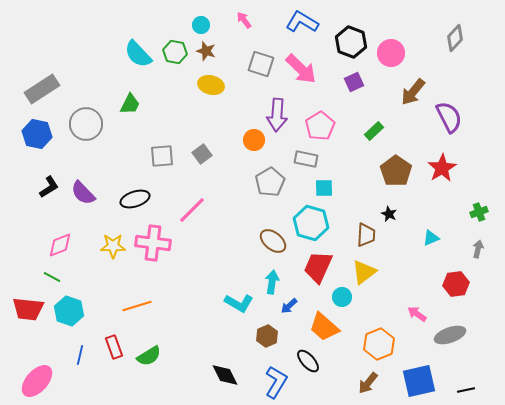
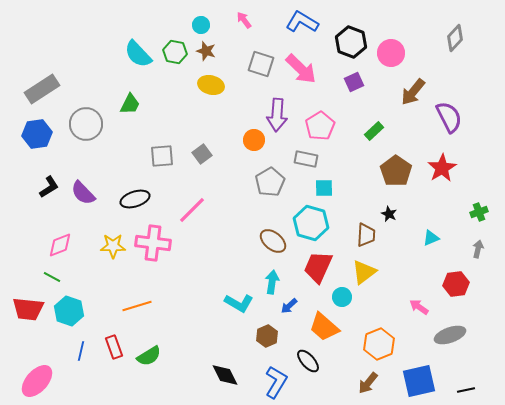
blue hexagon at (37, 134): rotated 20 degrees counterclockwise
pink arrow at (417, 314): moved 2 px right, 7 px up
blue line at (80, 355): moved 1 px right, 4 px up
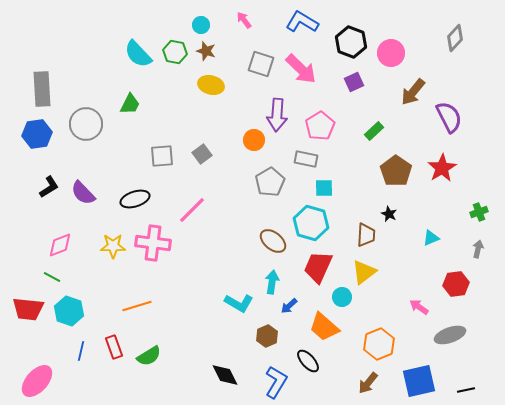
gray rectangle at (42, 89): rotated 60 degrees counterclockwise
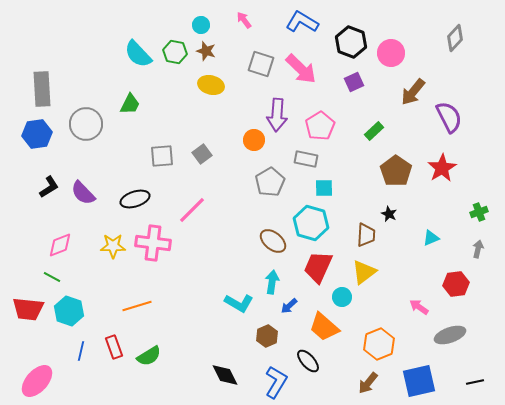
black line at (466, 390): moved 9 px right, 8 px up
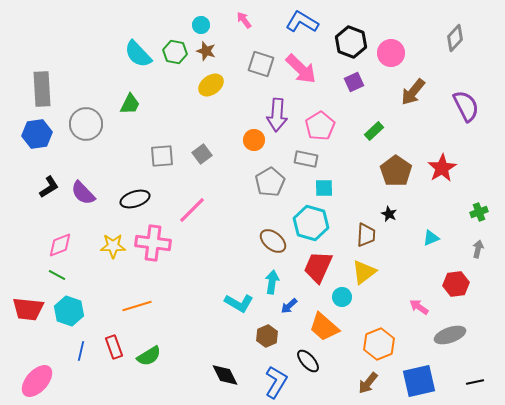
yellow ellipse at (211, 85): rotated 50 degrees counterclockwise
purple semicircle at (449, 117): moved 17 px right, 11 px up
green line at (52, 277): moved 5 px right, 2 px up
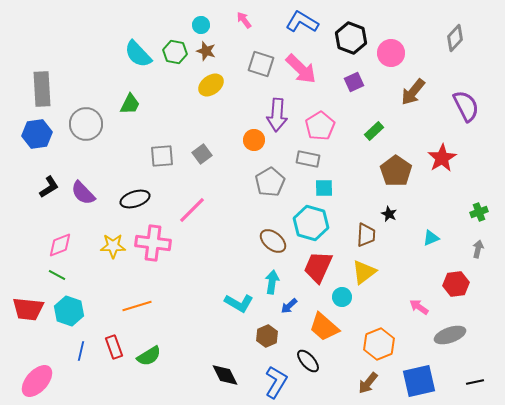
black hexagon at (351, 42): moved 4 px up
gray rectangle at (306, 159): moved 2 px right
red star at (442, 168): moved 10 px up
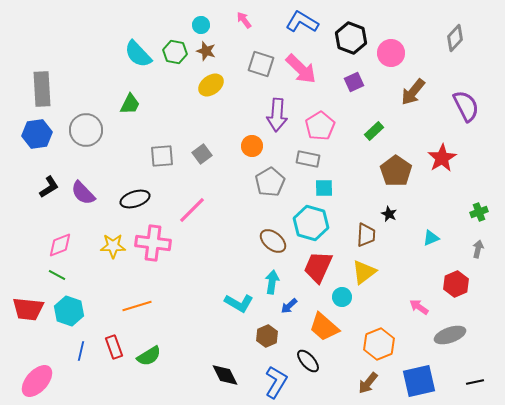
gray circle at (86, 124): moved 6 px down
orange circle at (254, 140): moved 2 px left, 6 px down
red hexagon at (456, 284): rotated 15 degrees counterclockwise
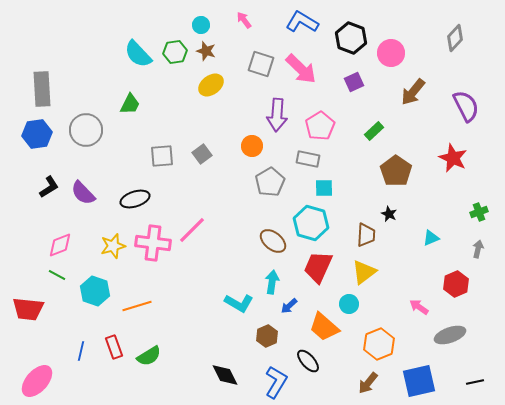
green hexagon at (175, 52): rotated 20 degrees counterclockwise
red star at (442, 158): moved 11 px right; rotated 16 degrees counterclockwise
pink line at (192, 210): moved 20 px down
yellow star at (113, 246): rotated 15 degrees counterclockwise
cyan circle at (342, 297): moved 7 px right, 7 px down
cyan hexagon at (69, 311): moved 26 px right, 20 px up
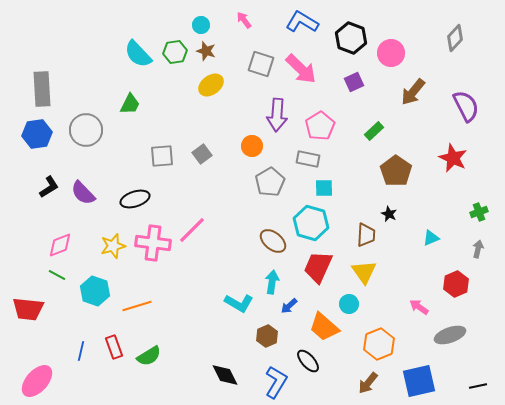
yellow triangle at (364, 272): rotated 28 degrees counterclockwise
black line at (475, 382): moved 3 px right, 4 px down
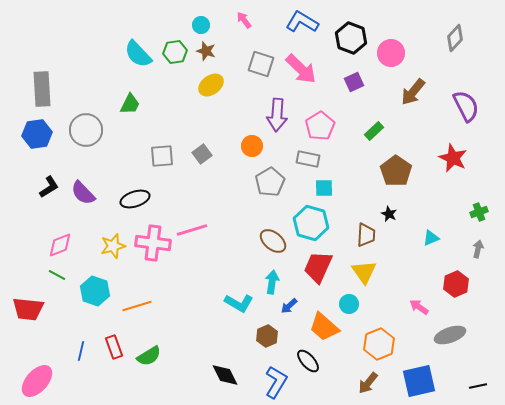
pink line at (192, 230): rotated 28 degrees clockwise
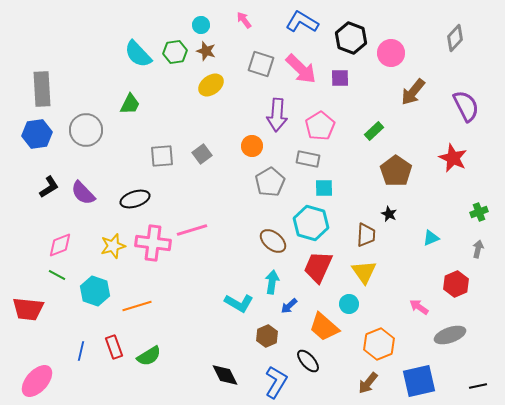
purple square at (354, 82): moved 14 px left, 4 px up; rotated 24 degrees clockwise
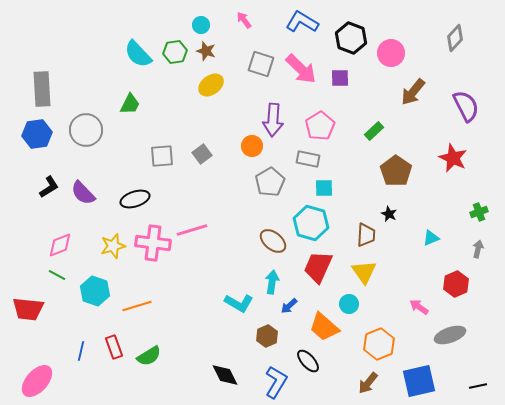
purple arrow at (277, 115): moved 4 px left, 5 px down
